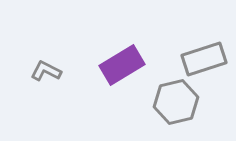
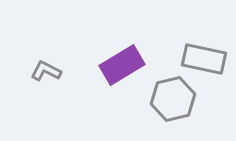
gray rectangle: rotated 30 degrees clockwise
gray hexagon: moved 3 px left, 3 px up
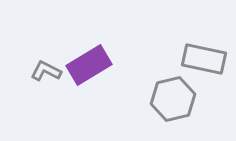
purple rectangle: moved 33 px left
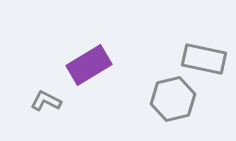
gray L-shape: moved 30 px down
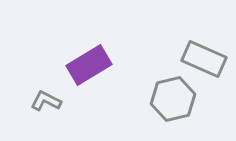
gray rectangle: rotated 12 degrees clockwise
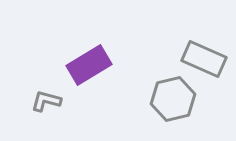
gray L-shape: rotated 12 degrees counterclockwise
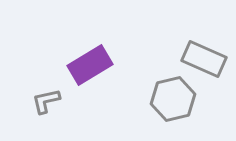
purple rectangle: moved 1 px right
gray L-shape: rotated 28 degrees counterclockwise
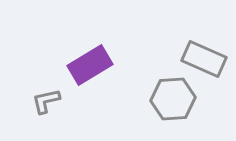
gray hexagon: rotated 9 degrees clockwise
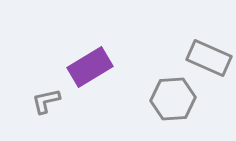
gray rectangle: moved 5 px right, 1 px up
purple rectangle: moved 2 px down
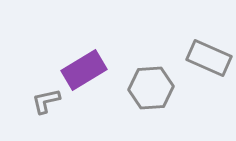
purple rectangle: moved 6 px left, 3 px down
gray hexagon: moved 22 px left, 11 px up
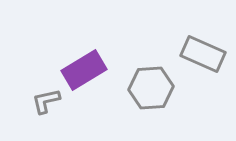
gray rectangle: moved 6 px left, 4 px up
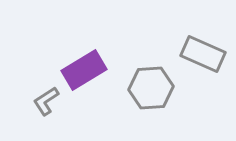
gray L-shape: rotated 20 degrees counterclockwise
